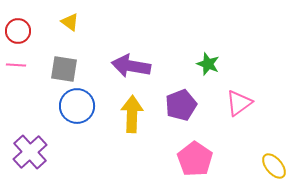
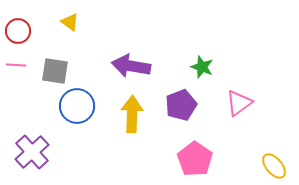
green star: moved 6 px left, 3 px down
gray square: moved 9 px left, 2 px down
purple cross: moved 2 px right
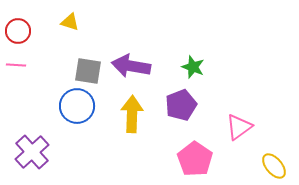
yellow triangle: rotated 18 degrees counterclockwise
green star: moved 9 px left
gray square: moved 33 px right
pink triangle: moved 24 px down
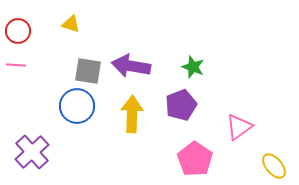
yellow triangle: moved 1 px right, 2 px down
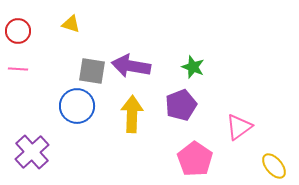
pink line: moved 2 px right, 4 px down
gray square: moved 4 px right
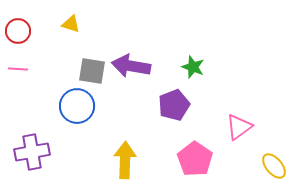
purple pentagon: moved 7 px left
yellow arrow: moved 7 px left, 46 px down
purple cross: rotated 32 degrees clockwise
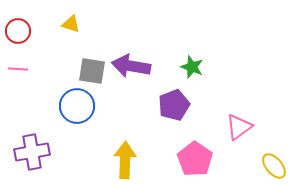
green star: moved 1 px left
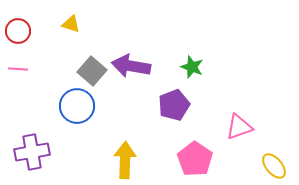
gray square: rotated 32 degrees clockwise
pink triangle: rotated 16 degrees clockwise
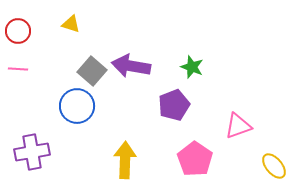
pink triangle: moved 1 px left, 1 px up
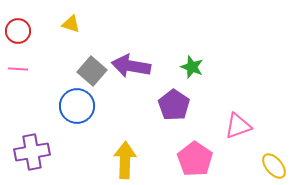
purple pentagon: rotated 16 degrees counterclockwise
